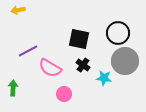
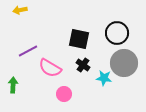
yellow arrow: moved 2 px right
black circle: moved 1 px left
gray circle: moved 1 px left, 2 px down
green arrow: moved 3 px up
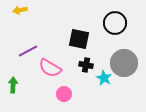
black circle: moved 2 px left, 10 px up
black cross: moved 3 px right; rotated 24 degrees counterclockwise
cyan star: rotated 21 degrees clockwise
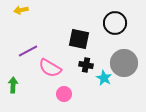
yellow arrow: moved 1 px right
